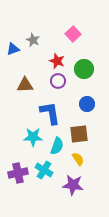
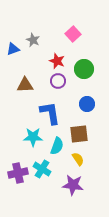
cyan cross: moved 2 px left, 1 px up
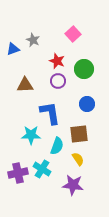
cyan star: moved 2 px left, 2 px up
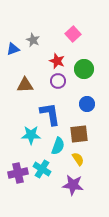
blue L-shape: moved 1 px down
cyan semicircle: moved 1 px right
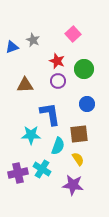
blue triangle: moved 1 px left, 2 px up
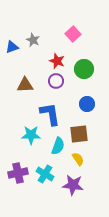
purple circle: moved 2 px left
cyan cross: moved 3 px right, 5 px down
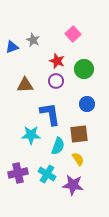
cyan cross: moved 2 px right
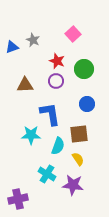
purple cross: moved 26 px down
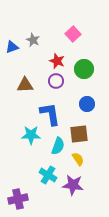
cyan cross: moved 1 px right, 1 px down
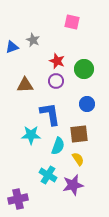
pink square: moved 1 px left, 12 px up; rotated 35 degrees counterclockwise
purple star: rotated 20 degrees counterclockwise
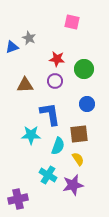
gray star: moved 4 px left, 2 px up
red star: moved 2 px up; rotated 14 degrees counterclockwise
purple circle: moved 1 px left
